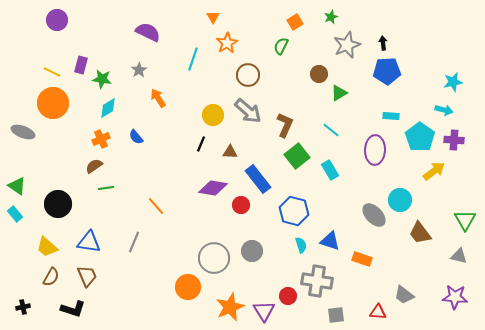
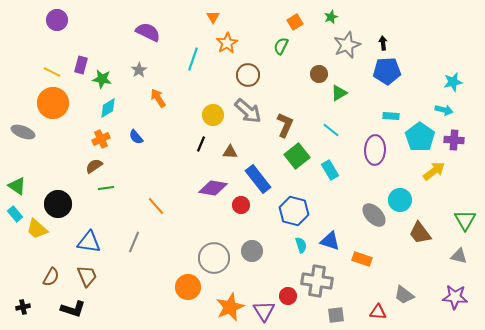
yellow trapezoid at (47, 247): moved 10 px left, 18 px up
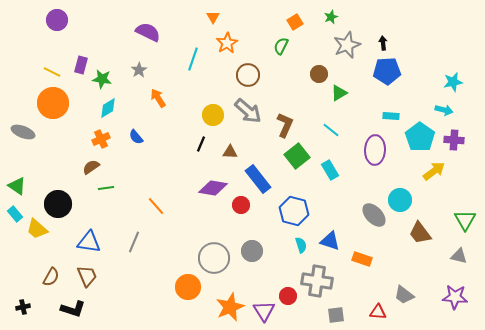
brown semicircle at (94, 166): moved 3 px left, 1 px down
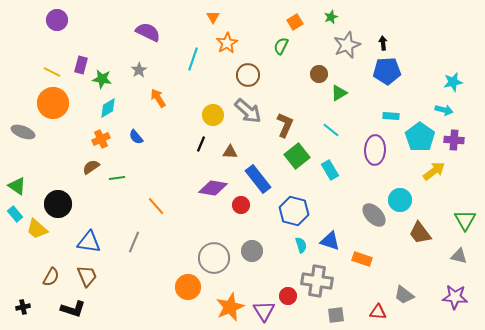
green line at (106, 188): moved 11 px right, 10 px up
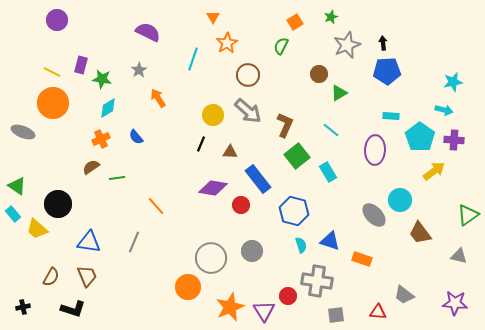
cyan rectangle at (330, 170): moved 2 px left, 2 px down
cyan rectangle at (15, 214): moved 2 px left
green triangle at (465, 220): moved 3 px right, 5 px up; rotated 25 degrees clockwise
gray circle at (214, 258): moved 3 px left
purple star at (455, 297): moved 6 px down
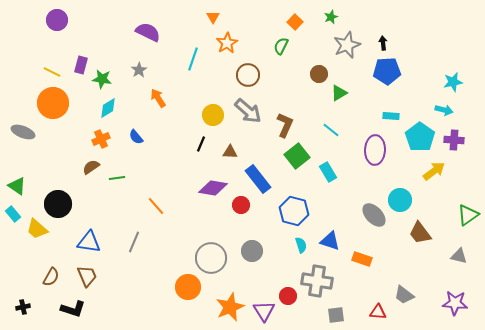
orange square at (295, 22): rotated 14 degrees counterclockwise
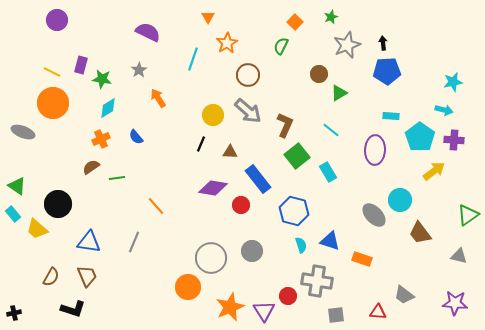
orange triangle at (213, 17): moved 5 px left
black cross at (23, 307): moved 9 px left, 6 px down
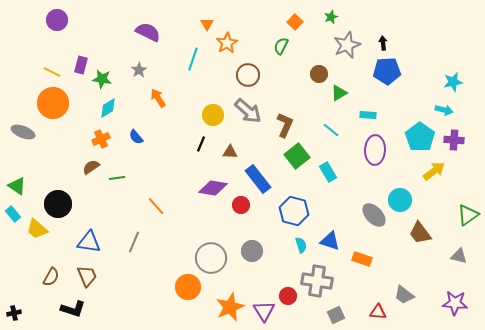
orange triangle at (208, 17): moved 1 px left, 7 px down
cyan rectangle at (391, 116): moved 23 px left, 1 px up
gray square at (336, 315): rotated 18 degrees counterclockwise
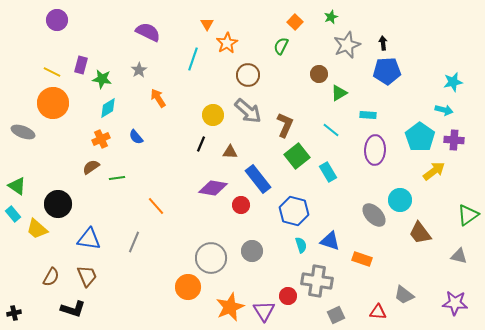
blue triangle at (89, 242): moved 3 px up
